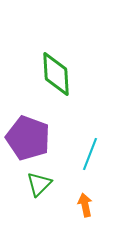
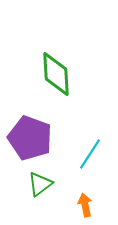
purple pentagon: moved 2 px right
cyan line: rotated 12 degrees clockwise
green triangle: moved 1 px right; rotated 8 degrees clockwise
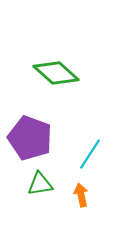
green diamond: moved 1 px up; rotated 45 degrees counterclockwise
green triangle: rotated 28 degrees clockwise
orange arrow: moved 4 px left, 10 px up
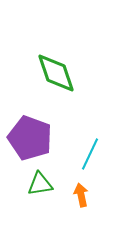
green diamond: rotated 30 degrees clockwise
cyan line: rotated 8 degrees counterclockwise
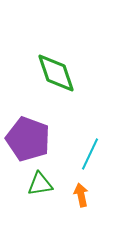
purple pentagon: moved 2 px left, 1 px down
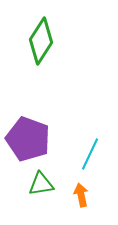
green diamond: moved 15 px left, 32 px up; rotated 51 degrees clockwise
green triangle: moved 1 px right
